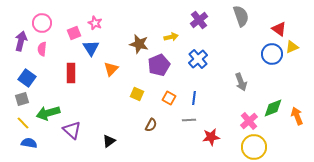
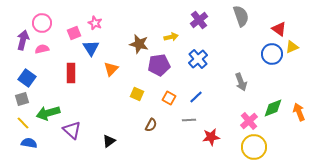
purple arrow: moved 2 px right, 1 px up
pink semicircle: rotated 72 degrees clockwise
purple pentagon: rotated 15 degrees clockwise
blue line: moved 2 px right, 1 px up; rotated 40 degrees clockwise
orange arrow: moved 2 px right, 4 px up
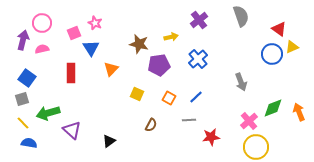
yellow circle: moved 2 px right
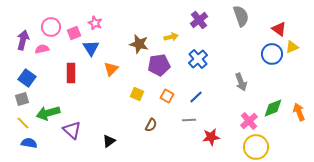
pink circle: moved 9 px right, 4 px down
orange square: moved 2 px left, 2 px up
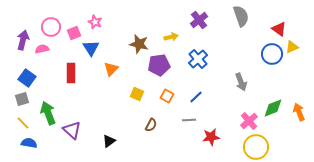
pink star: moved 1 px up
green arrow: rotated 85 degrees clockwise
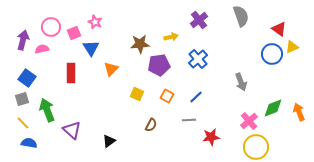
brown star: moved 1 px right; rotated 18 degrees counterclockwise
green arrow: moved 1 px left, 3 px up
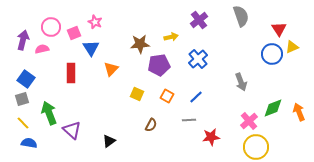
red triangle: rotated 21 degrees clockwise
blue square: moved 1 px left, 1 px down
green arrow: moved 2 px right, 3 px down
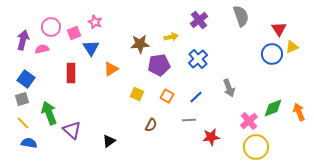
orange triangle: rotated 14 degrees clockwise
gray arrow: moved 12 px left, 6 px down
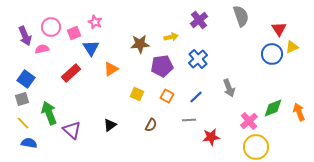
purple arrow: moved 2 px right, 4 px up; rotated 144 degrees clockwise
purple pentagon: moved 3 px right, 1 px down
red rectangle: rotated 48 degrees clockwise
black triangle: moved 1 px right, 16 px up
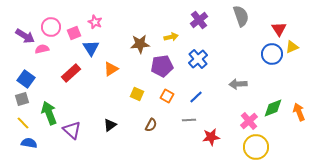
purple arrow: rotated 36 degrees counterclockwise
gray arrow: moved 9 px right, 4 px up; rotated 108 degrees clockwise
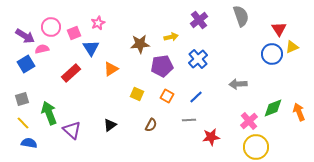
pink star: moved 3 px right, 1 px down; rotated 24 degrees clockwise
blue square: moved 15 px up; rotated 24 degrees clockwise
